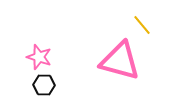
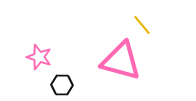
pink triangle: moved 1 px right
black hexagon: moved 18 px right
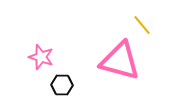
pink star: moved 2 px right
pink triangle: moved 1 px left
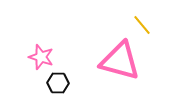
black hexagon: moved 4 px left, 2 px up
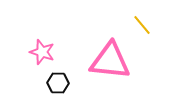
pink star: moved 1 px right, 5 px up
pink triangle: moved 10 px left; rotated 9 degrees counterclockwise
